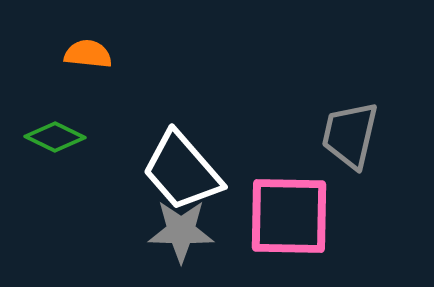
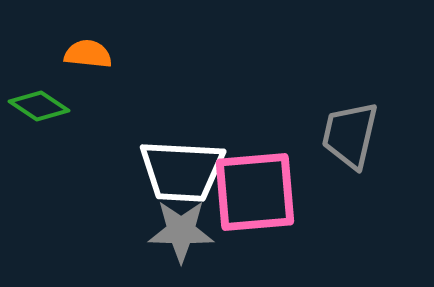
green diamond: moved 16 px left, 31 px up; rotated 8 degrees clockwise
white trapezoid: rotated 46 degrees counterclockwise
pink square: moved 34 px left, 24 px up; rotated 6 degrees counterclockwise
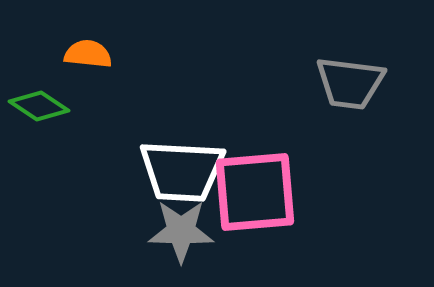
gray trapezoid: moved 52 px up; rotated 96 degrees counterclockwise
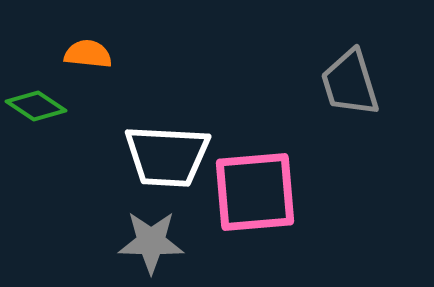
gray trapezoid: rotated 66 degrees clockwise
green diamond: moved 3 px left
white trapezoid: moved 15 px left, 15 px up
gray star: moved 30 px left, 11 px down
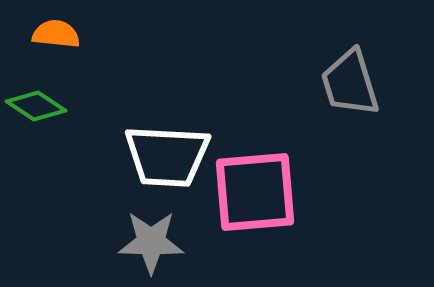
orange semicircle: moved 32 px left, 20 px up
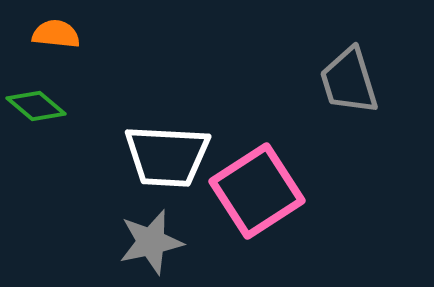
gray trapezoid: moved 1 px left, 2 px up
green diamond: rotated 6 degrees clockwise
pink square: moved 2 px right, 1 px up; rotated 28 degrees counterclockwise
gray star: rotated 14 degrees counterclockwise
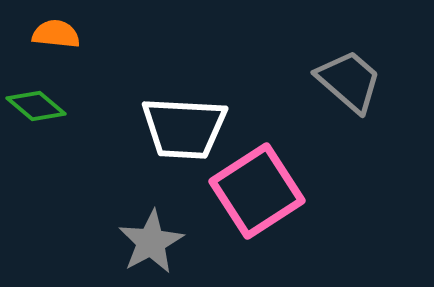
gray trapezoid: rotated 148 degrees clockwise
white trapezoid: moved 17 px right, 28 px up
gray star: rotated 16 degrees counterclockwise
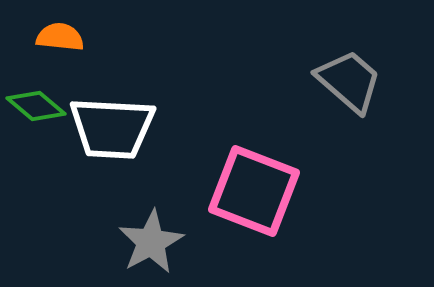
orange semicircle: moved 4 px right, 3 px down
white trapezoid: moved 72 px left
pink square: moved 3 px left; rotated 36 degrees counterclockwise
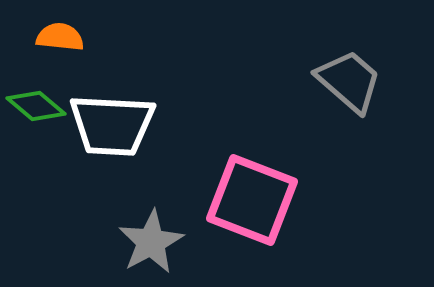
white trapezoid: moved 3 px up
pink square: moved 2 px left, 9 px down
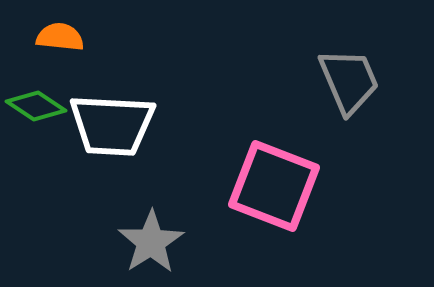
gray trapezoid: rotated 26 degrees clockwise
green diamond: rotated 6 degrees counterclockwise
pink square: moved 22 px right, 14 px up
gray star: rotated 4 degrees counterclockwise
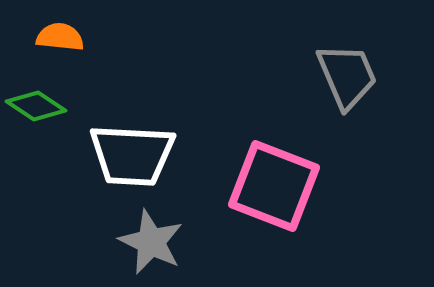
gray trapezoid: moved 2 px left, 5 px up
white trapezoid: moved 20 px right, 30 px down
gray star: rotated 14 degrees counterclockwise
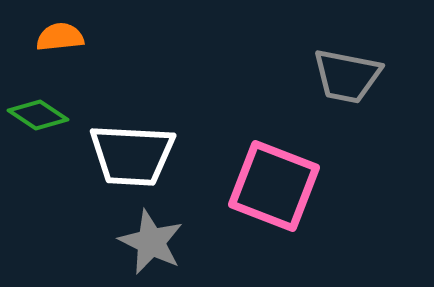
orange semicircle: rotated 12 degrees counterclockwise
gray trapezoid: rotated 124 degrees clockwise
green diamond: moved 2 px right, 9 px down
